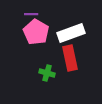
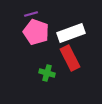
purple line: rotated 16 degrees counterclockwise
pink pentagon: rotated 10 degrees counterclockwise
red rectangle: rotated 15 degrees counterclockwise
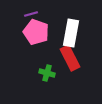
white rectangle: rotated 60 degrees counterclockwise
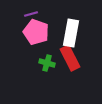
green cross: moved 10 px up
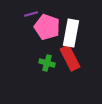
pink pentagon: moved 11 px right, 5 px up
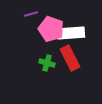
pink pentagon: moved 4 px right, 2 px down
white rectangle: rotated 76 degrees clockwise
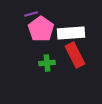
pink pentagon: moved 10 px left; rotated 15 degrees clockwise
red rectangle: moved 5 px right, 3 px up
green cross: rotated 21 degrees counterclockwise
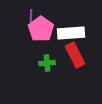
purple line: moved 2 px down; rotated 72 degrees counterclockwise
